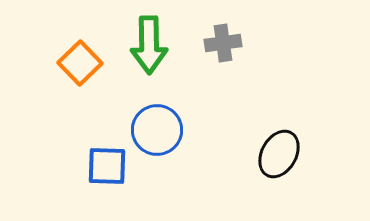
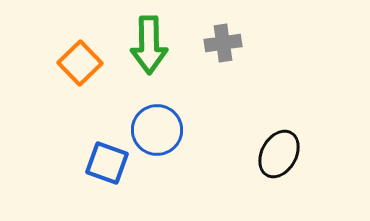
blue square: moved 3 px up; rotated 18 degrees clockwise
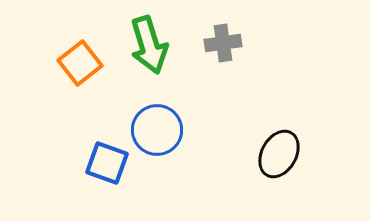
green arrow: rotated 16 degrees counterclockwise
orange square: rotated 6 degrees clockwise
